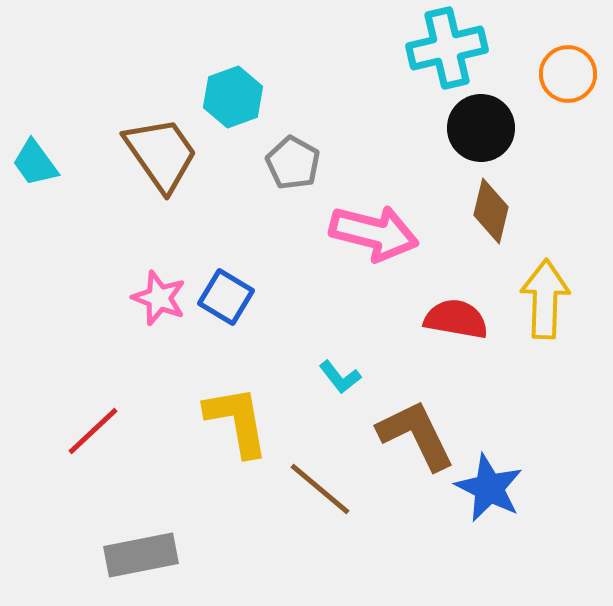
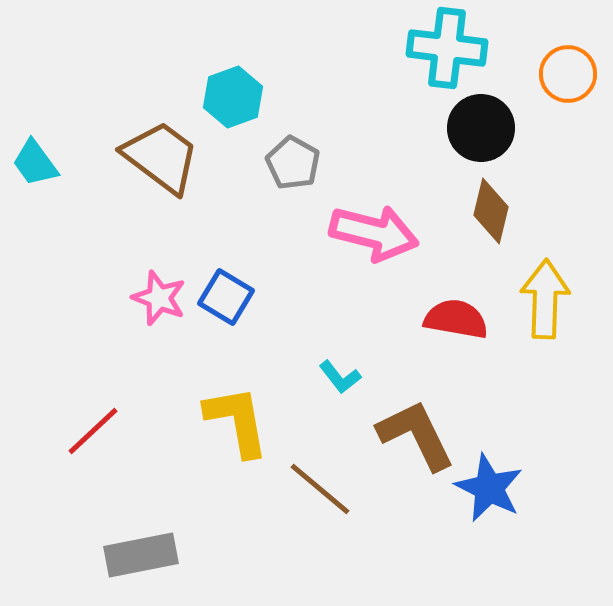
cyan cross: rotated 20 degrees clockwise
brown trapezoid: moved 3 px down; rotated 18 degrees counterclockwise
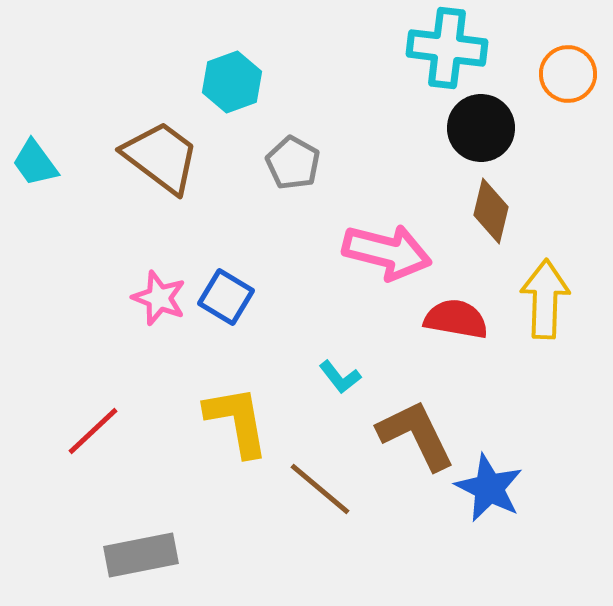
cyan hexagon: moved 1 px left, 15 px up
pink arrow: moved 13 px right, 19 px down
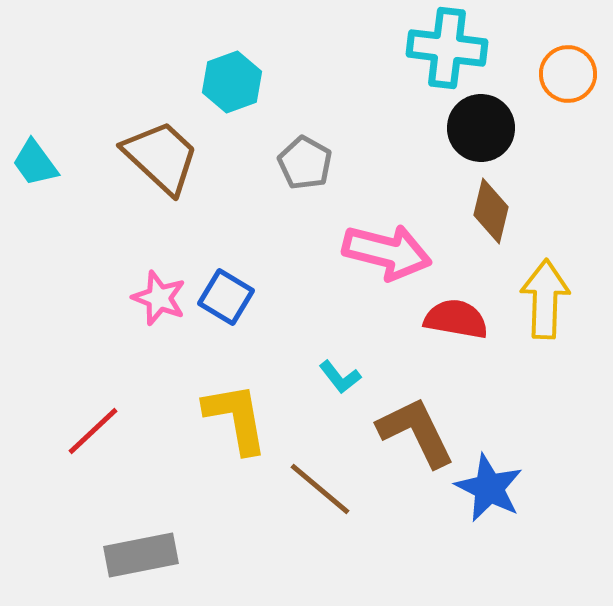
brown trapezoid: rotated 6 degrees clockwise
gray pentagon: moved 12 px right
yellow L-shape: moved 1 px left, 3 px up
brown L-shape: moved 3 px up
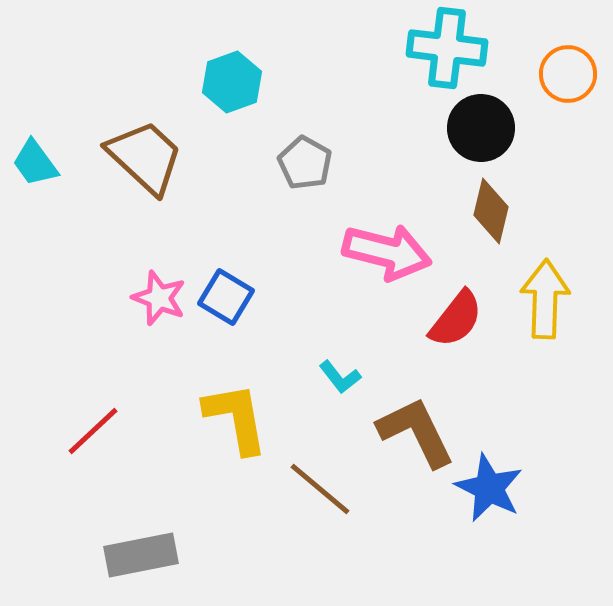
brown trapezoid: moved 16 px left
red semicircle: rotated 118 degrees clockwise
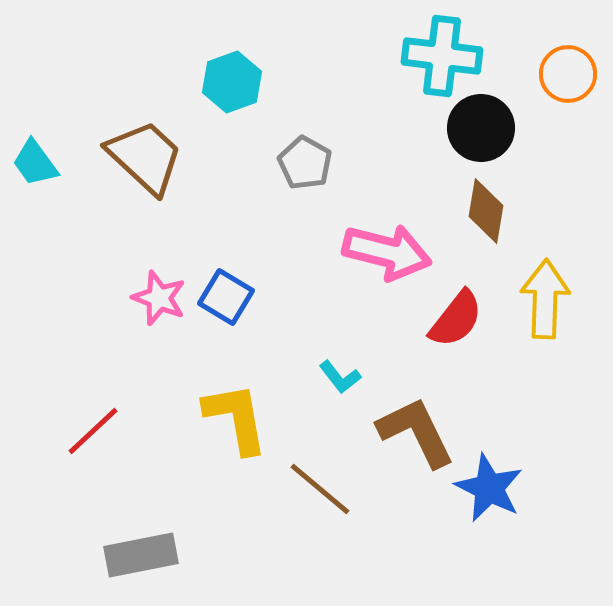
cyan cross: moved 5 px left, 8 px down
brown diamond: moved 5 px left; rotated 4 degrees counterclockwise
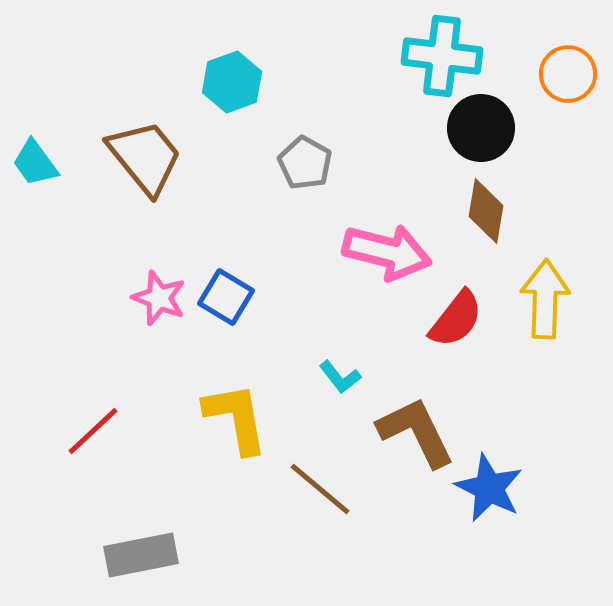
brown trapezoid: rotated 8 degrees clockwise
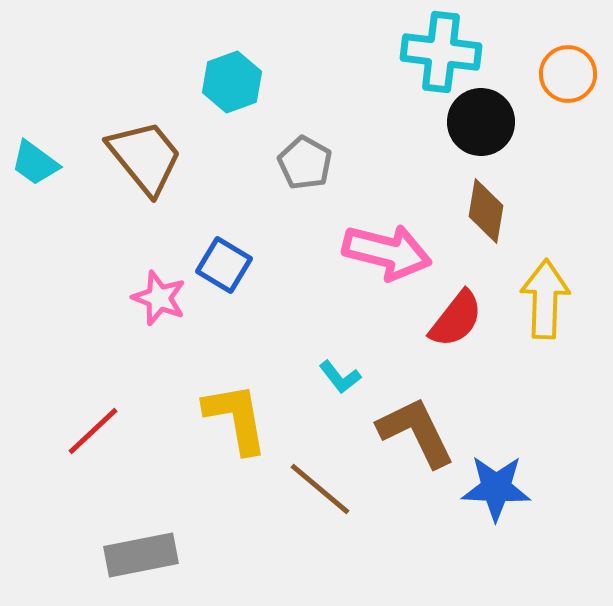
cyan cross: moved 1 px left, 4 px up
black circle: moved 6 px up
cyan trapezoid: rotated 18 degrees counterclockwise
blue square: moved 2 px left, 32 px up
blue star: moved 7 px right; rotated 24 degrees counterclockwise
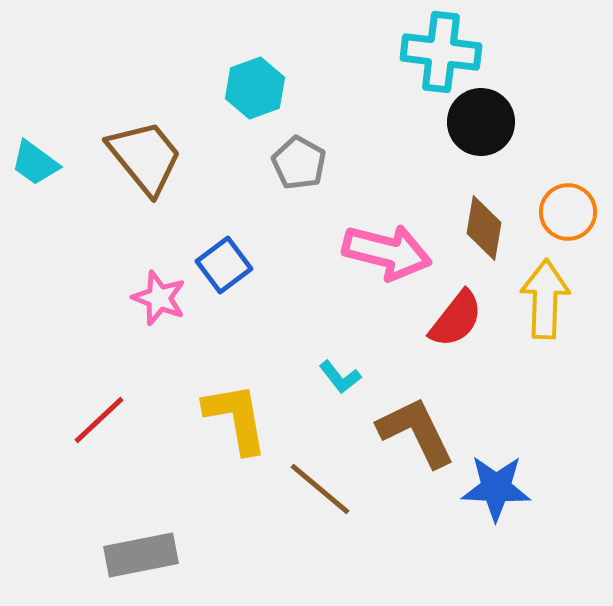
orange circle: moved 138 px down
cyan hexagon: moved 23 px right, 6 px down
gray pentagon: moved 6 px left
brown diamond: moved 2 px left, 17 px down
blue square: rotated 22 degrees clockwise
red line: moved 6 px right, 11 px up
